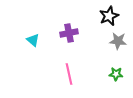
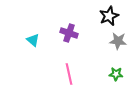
purple cross: rotated 30 degrees clockwise
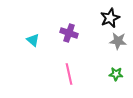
black star: moved 1 px right, 2 px down
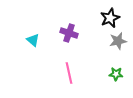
gray star: rotated 18 degrees counterclockwise
pink line: moved 1 px up
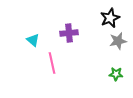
purple cross: rotated 24 degrees counterclockwise
pink line: moved 17 px left, 10 px up
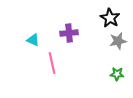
black star: rotated 18 degrees counterclockwise
cyan triangle: rotated 16 degrees counterclockwise
green star: moved 1 px right
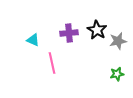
black star: moved 13 px left, 12 px down
green star: rotated 16 degrees counterclockwise
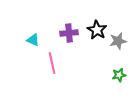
green star: moved 2 px right, 1 px down
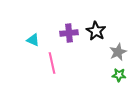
black star: moved 1 px left, 1 px down
gray star: moved 11 px down; rotated 12 degrees counterclockwise
green star: rotated 16 degrees clockwise
